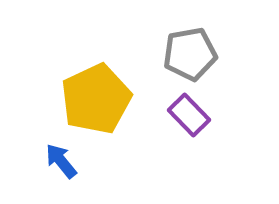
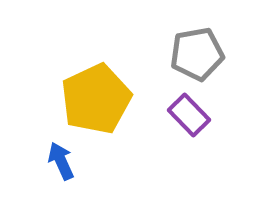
gray pentagon: moved 7 px right
blue arrow: rotated 15 degrees clockwise
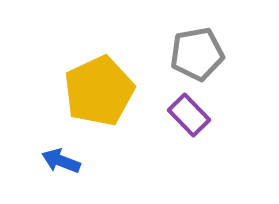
yellow pentagon: moved 3 px right, 8 px up
blue arrow: rotated 45 degrees counterclockwise
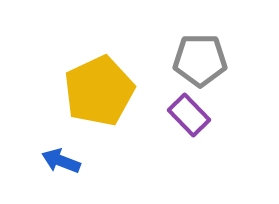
gray pentagon: moved 3 px right, 6 px down; rotated 10 degrees clockwise
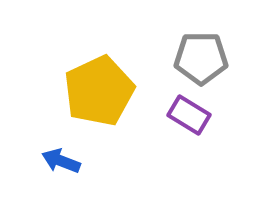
gray pentagon: moved 1 px right, 2 px up
purple rectangle: rotated 15 degrees counterclockwise
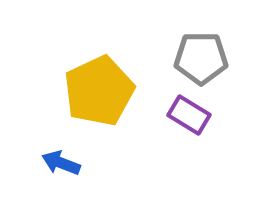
blue arrow: moved 2 px down
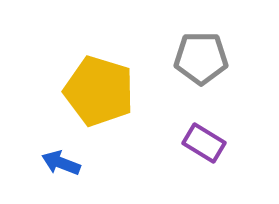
yellow pentagon: rotated 30 degrees counterclockwise
purple rectangle: moved 15 px right, 28 px down
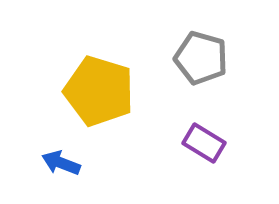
gray pentagon: rotated 16 degrees clockwise
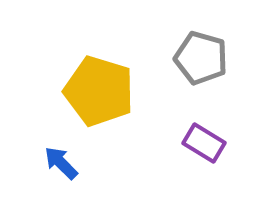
blue arrow: rotated 24 degrees clockwise
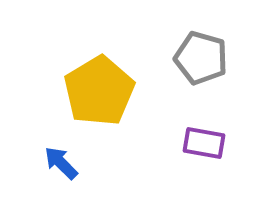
yellow pentagon: rotated 24 degrees clockwise
purple rectangle: rotated 21 degrees counterclockwise
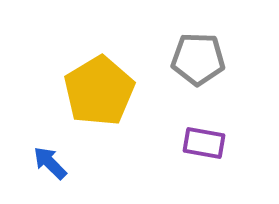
gray pentagon: moved 3 px left, 1 px down; rotated 14 degrees counterclockwise
blue arrow: moved 11 px left
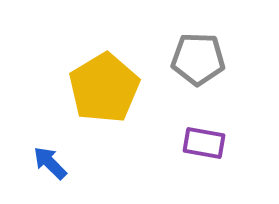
yellow pentagon: moved 5 px right, 3 px up
